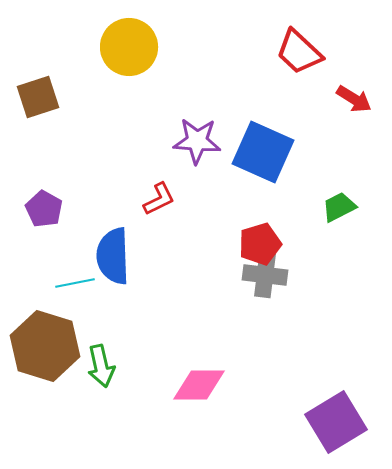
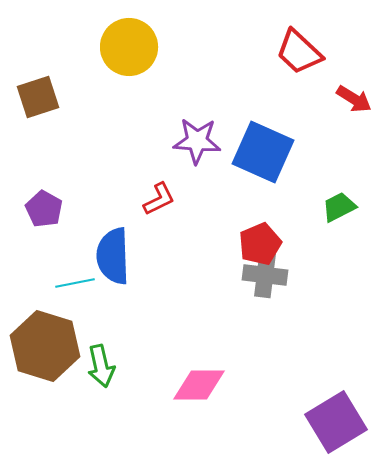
red pentagon: rotated 6 degrees counterclockwise
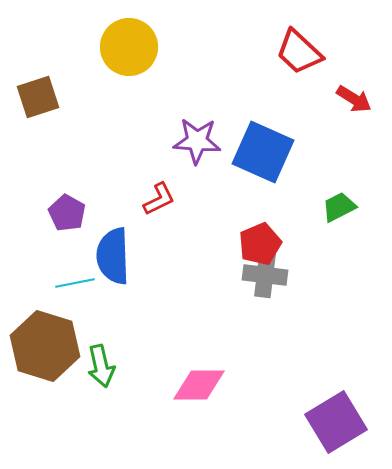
purple pentagon: moved 23 px right, 4 px down
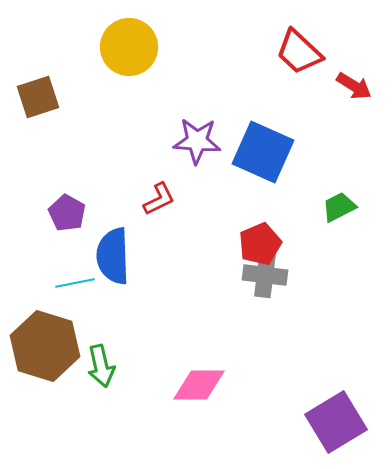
red arrow: moved 13 px up
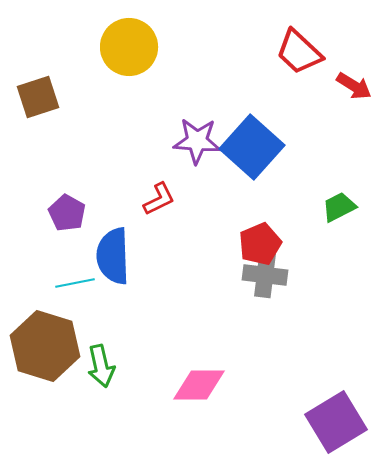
blue square: moved 11 px left, 5 px up; rotated 18 degrees clockwise
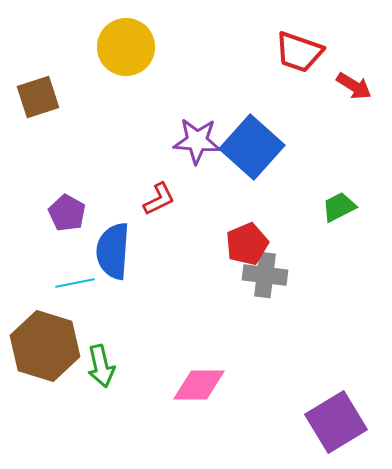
yellow circle: moved 3 px left
red trapezoid: rotated 24 degrees counterclockwise
red pentagon: moved 13 px left
blue semicircle: moved 5 px up; rotated 6 degrees clockwise
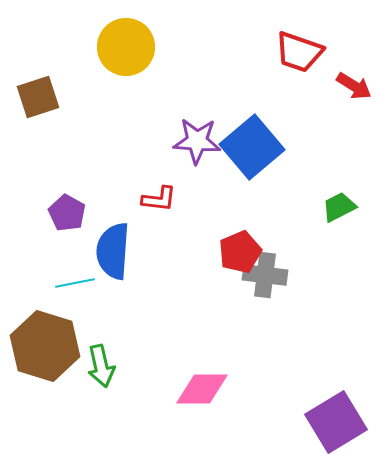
blue square: rotated 8 degrees clockwise
red L-shape: rotated 33 degrees clockwise
red pentagon: moved 7 px left, 8 px down
pink diamond: moved 3 px right, 4 px down
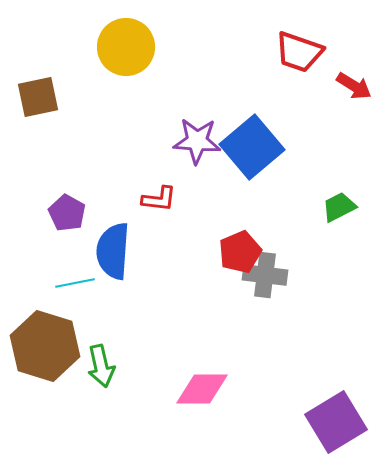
brown square: rotated 6 degrees clockwise
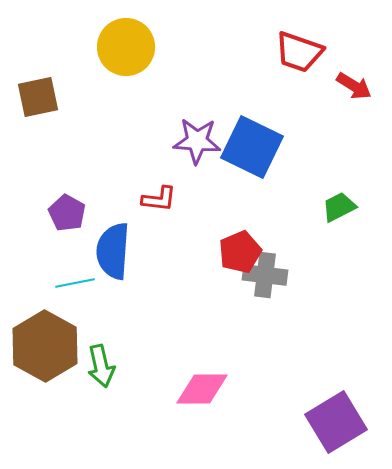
blue square: rotated 24 degrees counterclockwise
brown hexagon: rotated 12 degrees clockwise
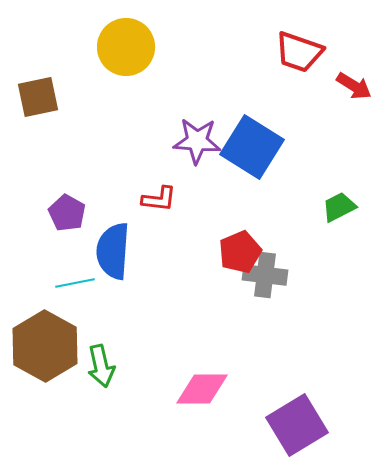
blue square: rotated 6 degrees clockwise
purple square: moved 39 px left, 3 px down
